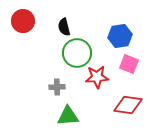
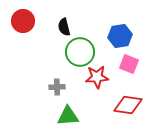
green circle: moved 3 px right, 1 px up
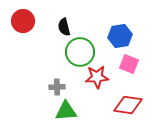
green triangle: moved 2 px left, 5 px up
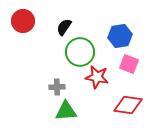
black semicircle: rotated 48 degrees clockwise
red star: rotated 15 degrees clockwise
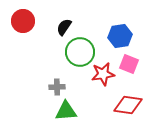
red star: moved 6 px right, 3 px up; rotated 20 degrees counterclockwise
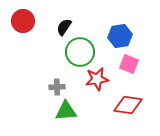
red star: moved 6 px left, 5 px down
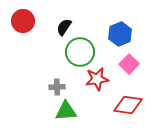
blue hexagon: moved 2 px up; rotated 15 degrees counterclockwise
pink square: rotated 24 degrees clockwise
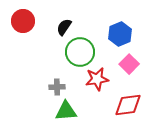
red diamond: rotated 16 degrees counterclockwise
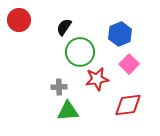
red circle: moved 4 px left, 1 px up
gray cross: moved 2 px right
green triangle: moved 2 px right
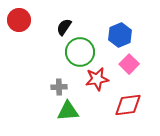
blue hexagon: moved 1 px down
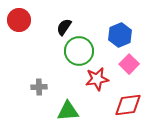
green circle: moved 1 px left, 1 px up
gray cross: moved 20 px left
